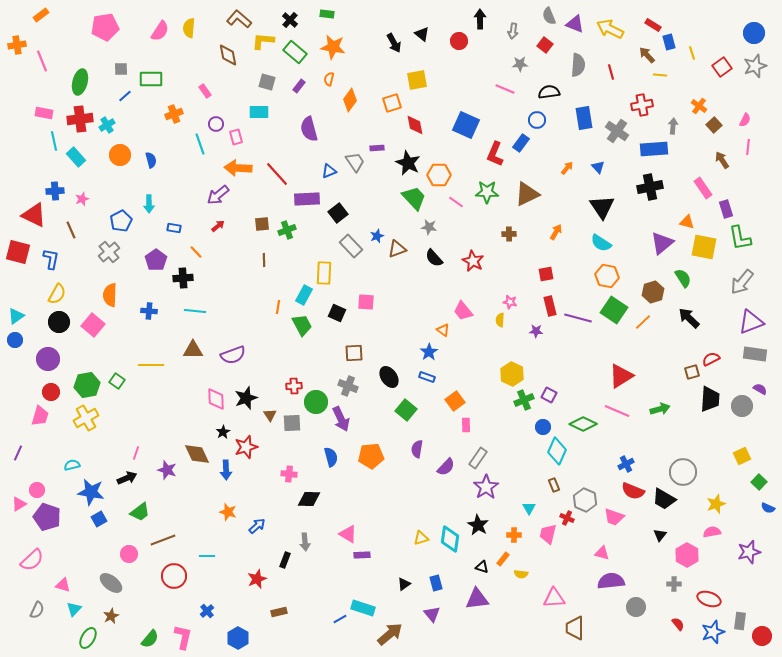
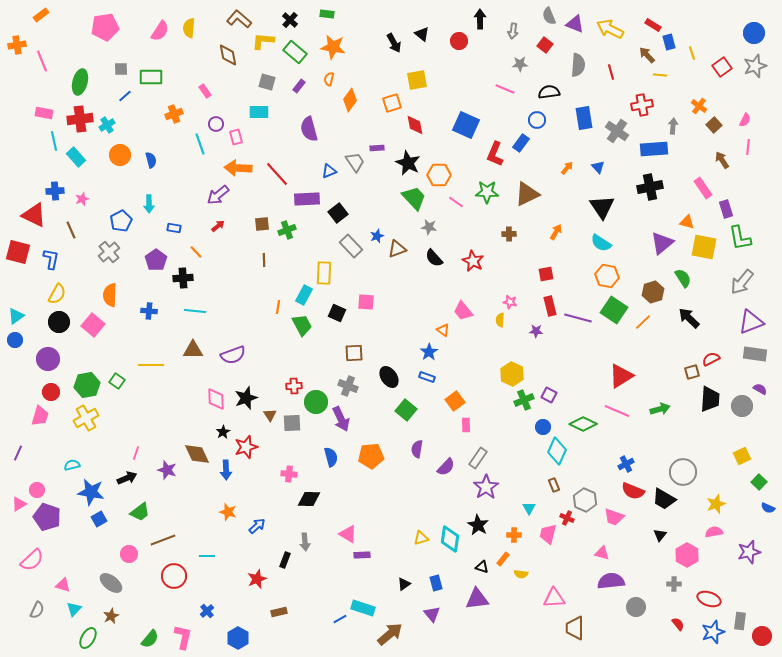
green rectangle at (151, 79): moved 2 px up
pink semicircle at (712, 532): moved 2 px right
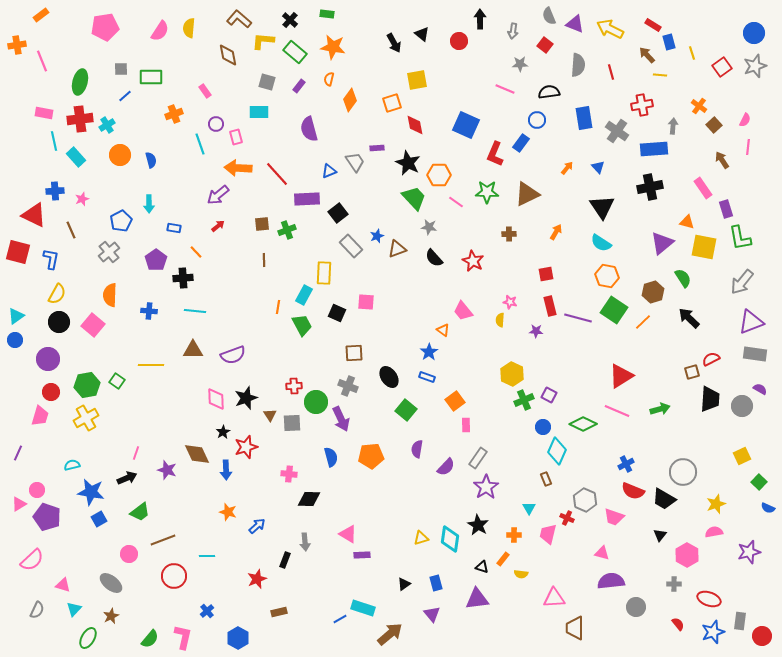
brown rectangle at (554, 485): moved 8 px left, 6 px up
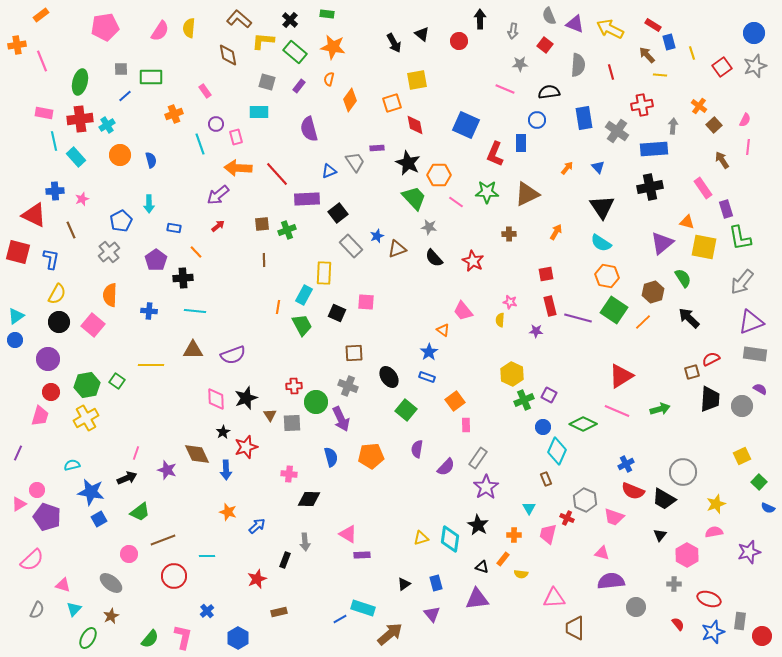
blue rectangle at (521, 143): rotated 36 degrees counterclockwise
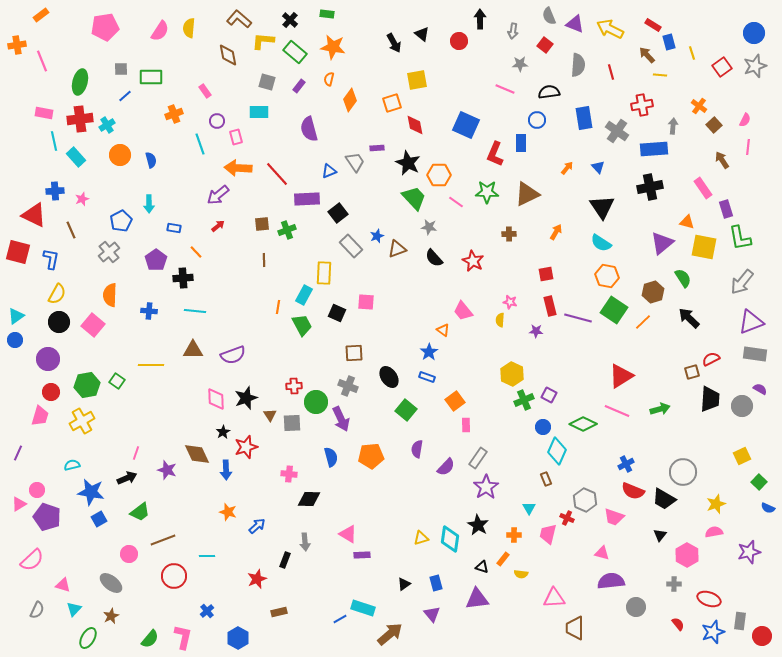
purple circle at (216, 124): moved 1 px right, 3 px up
yellow cross at (86, 418): moved 4 px left, 3 px down
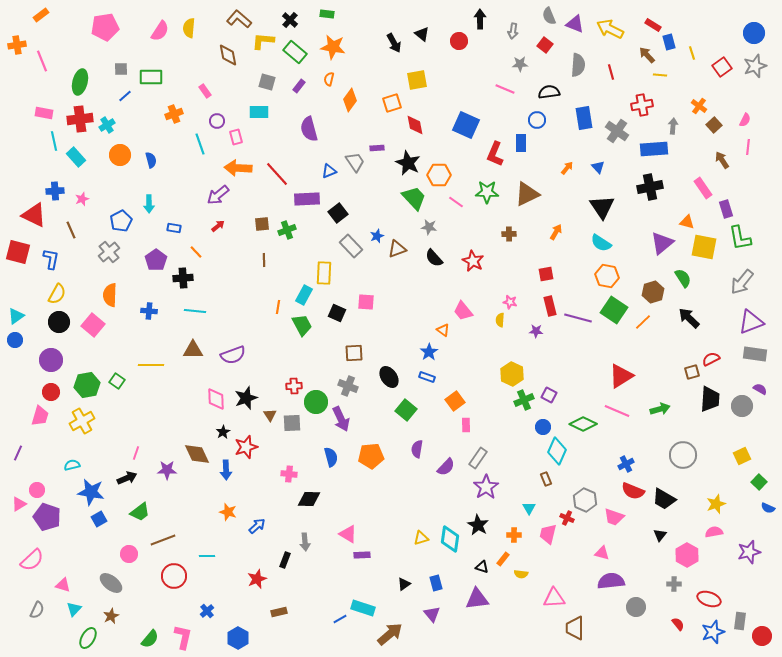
purple circle at (48, 359): moved 3 px right, 1 px down
purple star at (167, 470): rotated 18 degrees counterclockwise
gray circle at (683, 472): moved 17 px up
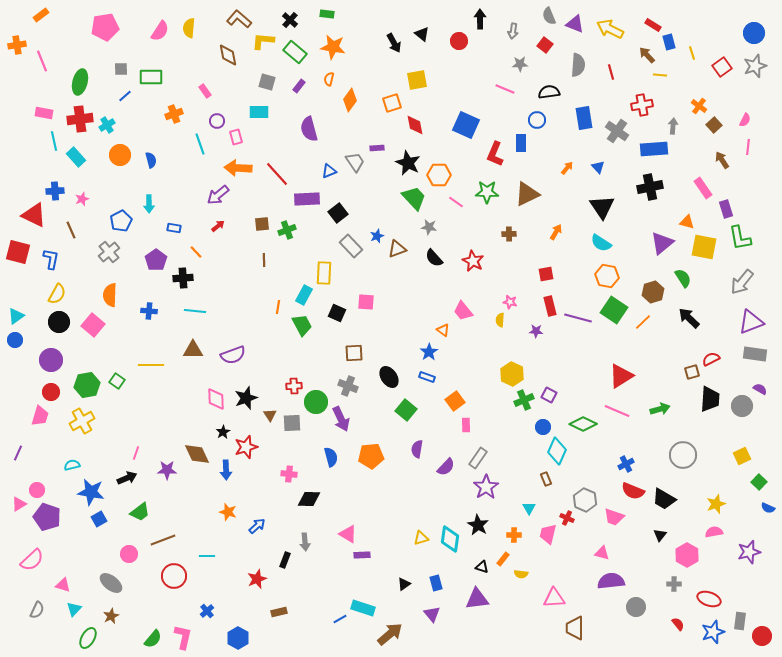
green semicircle at (150, 639): moved 3 px right
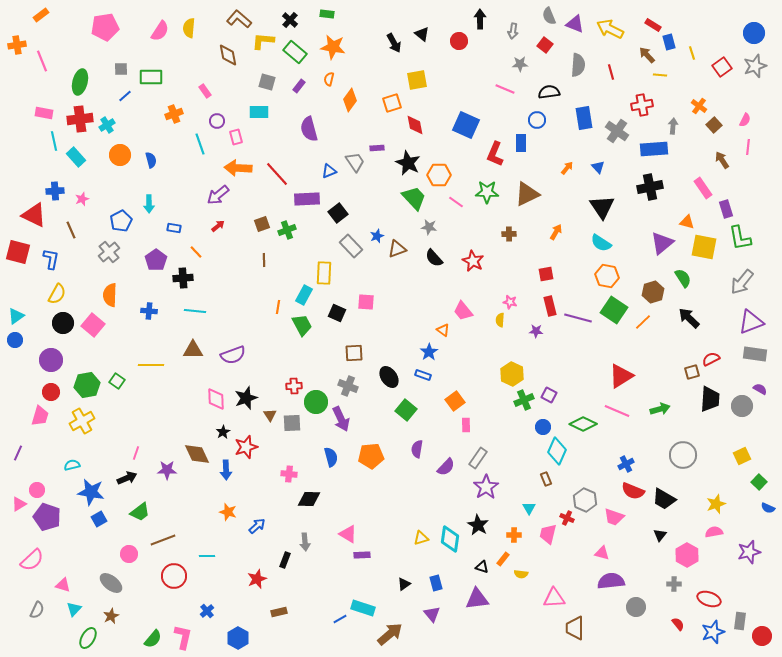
brown square at (262, 224): rotated 14 degrees counterclockwise
black circle at (59, 322): moved 4 px right, 1 px down
blue rectangle at (427, 377): moved 4 px left, 2 px up
